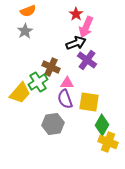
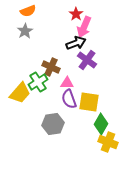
pink arrow: moved 2 px left
purple semicircle: moved 4 px right
green diamond: moved 1 px left, 1 px up
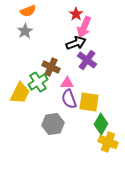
yellow trapezoid: rotated 15 degrees counterclockwise
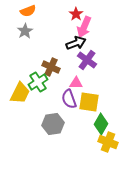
pink triangle: moved 9 px right
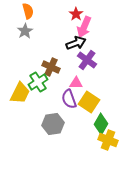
orange semicircle: rotated 84 degrees counterclockwise
yellow square: rotated 25 degrees clockwise
yellow cross: moved 2 px up
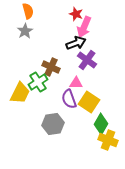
red star: rotated 16 degrees counterclockwise
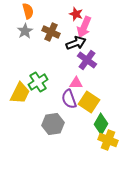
brown cross: moved 35 px up
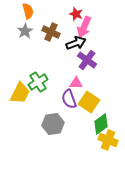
green diamond: rotated 25 degrees clockwise
